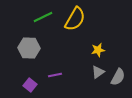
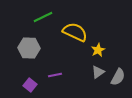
yellow semicircle: moved 13 px down; rotated 95 degrees counterclockwise
yellow star: rotated 16 degrees counterclockwise
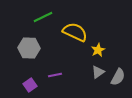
purple square: rotated 16 degrees clockwise
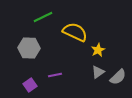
gray semicircle: rotated 18 degrees clockwise
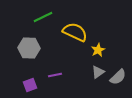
purple square: rotated 16 degrees clockwise
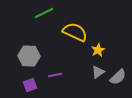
green line: moved 1 px right, 4 px up
gray hexagon: moved 8 px down
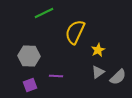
yellow semicircle: rotated 90 degrees counterclockwise
purple line: moved 1 px right, 1 px down; rotated 16 degrees clockwise
